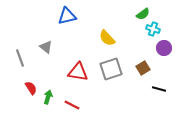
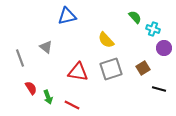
green semicircle: moved 8 px left, 3 px down; rotated 96 degrees counterclockwise
yellow semicircle: moved 1 px left, 2 px down
green arrow: rotated 144 degrees clockwise
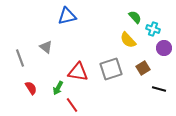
yellow semicircle: moved 22 px right
green arrow: moved 10 px right, 9 px up; rotated 48 degrees clockwise
red line: rotated 28 degrees clockwise
